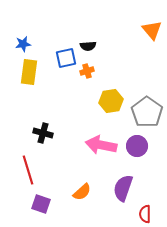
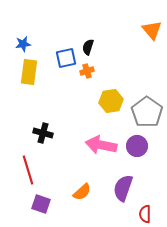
black semicircle: moved 1 px down; rotated 112 degrees clockwise
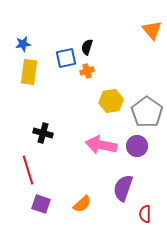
black semicircle: moved 1 px left
orange semicircle: moved 12 px down
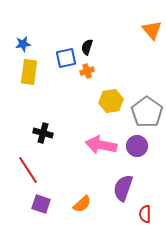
red line: rotated 16 degrees counterclockwise
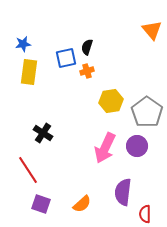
black cross: rotated 18 degrees clockwise
pink arrow: moved 4 px right, 3 px down; rotated 76 degrees counterclockwise
purple semicircle: moved 4 px down; rotated 12 degrees counterclockwise
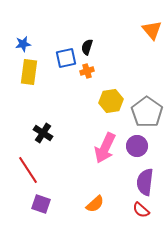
purple semicircle: moved 22 px right, 10 px up
orange semicircle: moved 13 px right
red semicircle: moved 4 px left, 4 px up; rotated 48 degrees counterclockwise
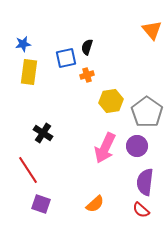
orange cross: moved 4 px down
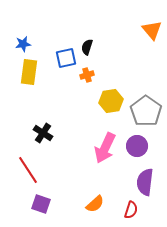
gray pentagon: moved 1 px left, 1 px up
red semicircle: moved 10 px left; rotated 114 degrees counterclockwise
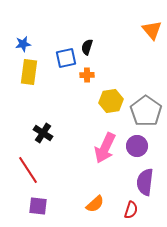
orange cross: rotated 16 degrees clockwise
purple square: moved 3 px left, 2 px down; rotated 12 degrees counterclockwise
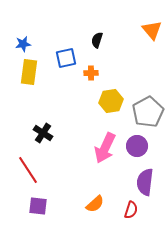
black semicircle: moved 10 px right, 7 px up
orange cross: moved 4 px right, 2 px up
gray pentagon: moved 2 px right, 1 px down; rotated 8 degrees clockwise
